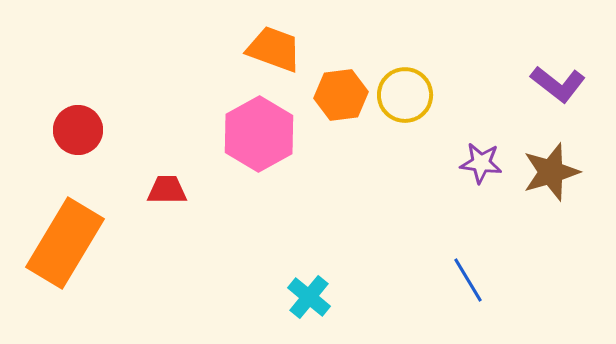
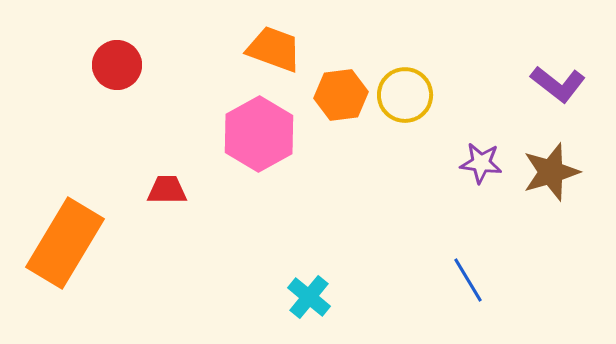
red circle: moved 39 px right, 65 px up
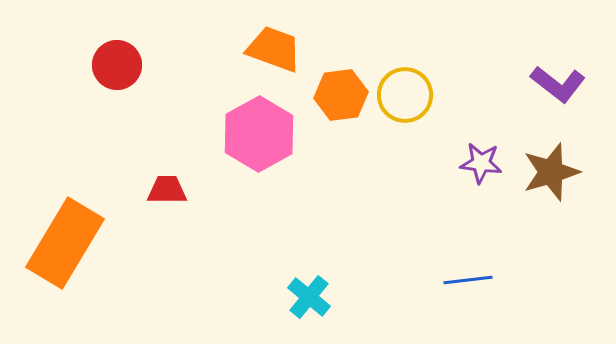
blue line: rotated 66 degrees counterclockwise
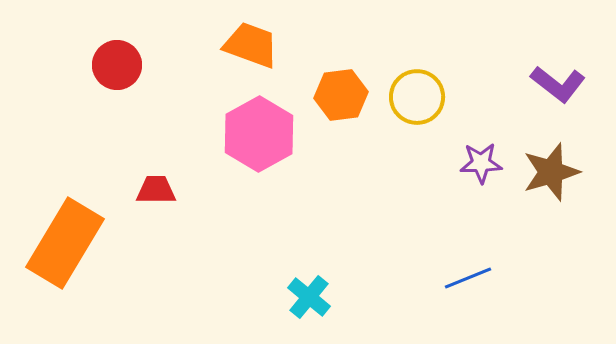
orange trapezoid: moved 23 px left, 4 px up
yellow circle: moved 12 px right, 2 px down
purple star: rotated 9 degrees counterclockwise
red trapezoid: moved 11 px left
blue line: moved 2 px up; rotated 15 degrees counterclockwise
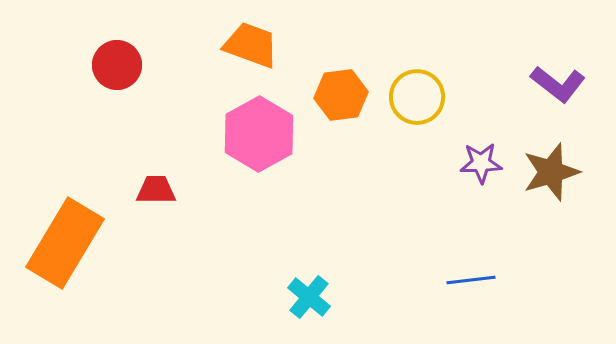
blue line: moved 3 px right, 2 px down; rotated 15 degrees clockwise
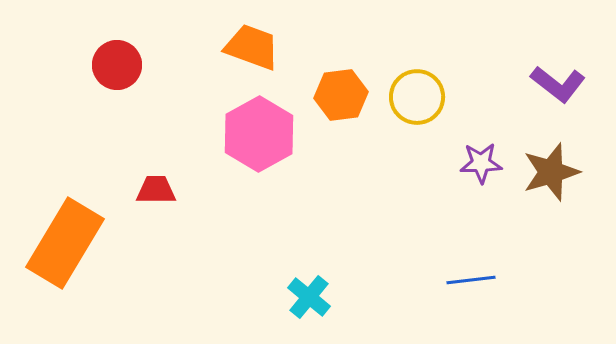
orange trapezoid: moved 1 px right, 2 px down
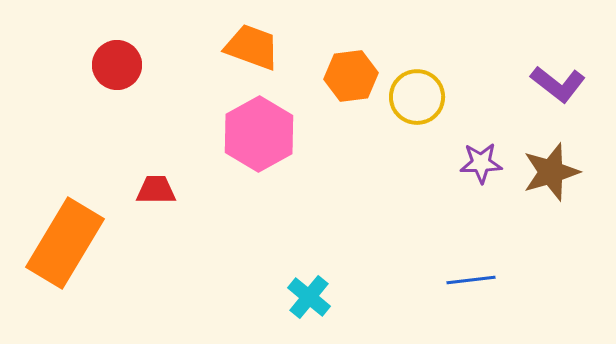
orange hexagon: moved 10 px right, 19 px up
